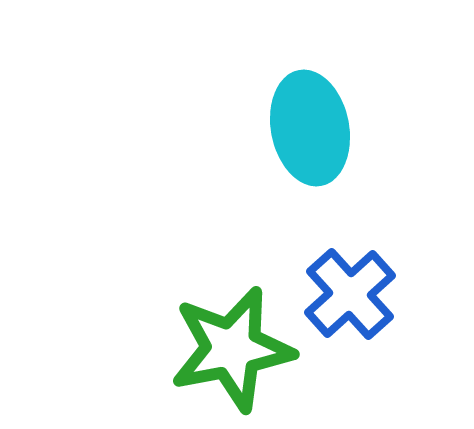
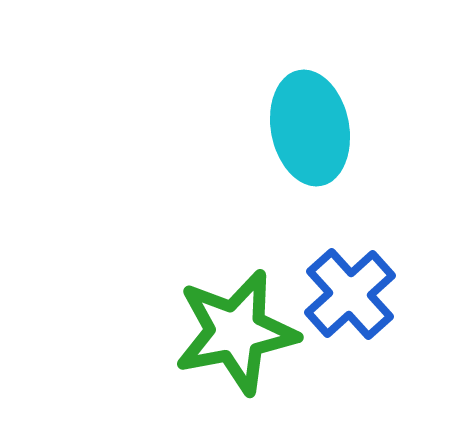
green star: moved 4 px right, 17 px up
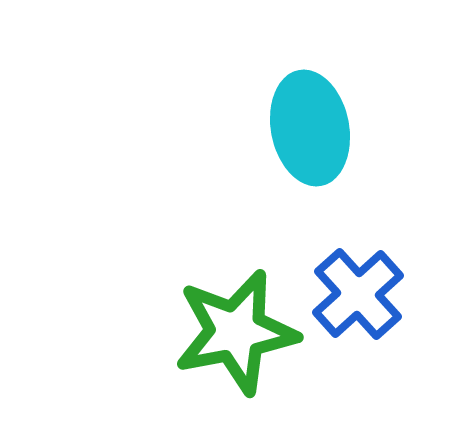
blue cross: moved 8 px right
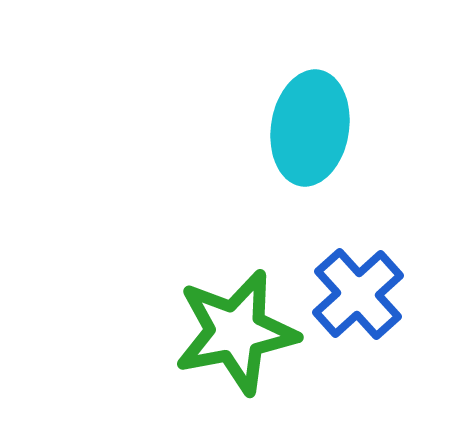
cyan ellipse: rotated 20 degrees clockwise
